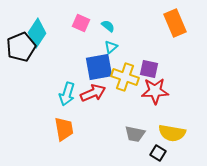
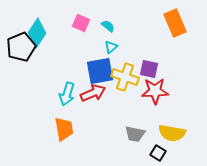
blue square: moved 1 px right, 4 px down
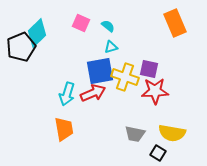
cyan diamond: rotated 12 degrees clockwise
cyan triangle: rotated 24 degrees clockwise
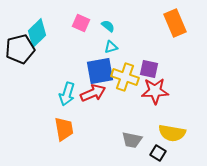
black pentagon: moved 1 px left, 2 px down; rotated 8 degrees clockwise
gray trapezoid: moved 3 px left, 6 px down
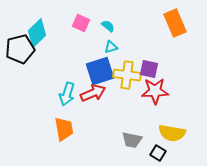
blue square: rotated 8 degrees counterclockwise
yellow cross: moved 2 px right, 2 px up; rotated 12 degrees counterclockwise
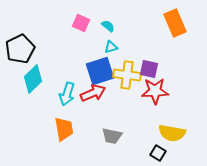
cyan diamond: moved 4 px left, 46 px down
black pentagon: rotated 12 degrees counterclockwise
gray trapezoid: moved 20 px left, 4 px up
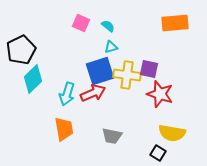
orange rectangle: rotated 72 degrees counterclockwise
black pentagon: moved 1 px right, 1 px down
red star: moved 5 px right, 3 px down; rotated 20 degrees clockwise
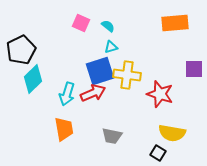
purple square: moved 45 px right; rotated 12 degrees counterclockwise
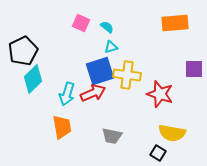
cyan semicircle: moved 1 px left, 1 px down
black pentagon: moved 2 px right, 1 px down
orange trapezoid: moved 2 px left, 2 px up
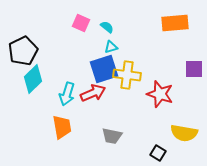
blue square: moved 4 px right, 2 px up
yellow semicircle: moved 12 px right
